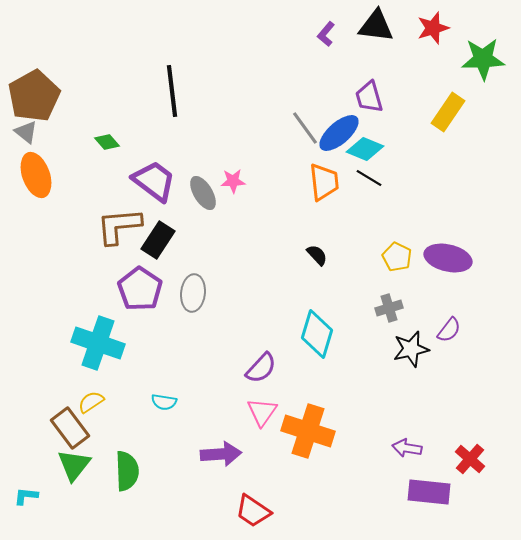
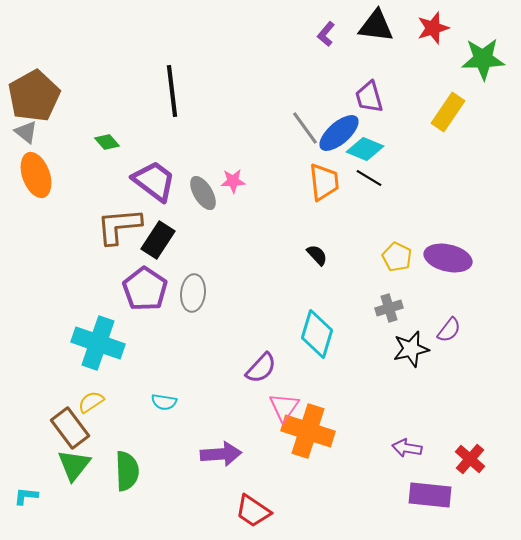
purple pentagon at (140, 289): moved 5 px right
pink triangle at (262, 412): moved 22 px right, 5 px up
purple rectangle at (429, 492): moved 1 px right, 3 px down
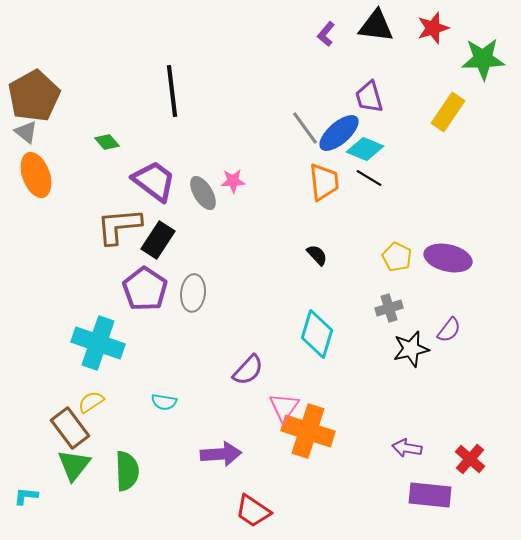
purple semicircle at (261, 368): moved 13 px left, 2 px down
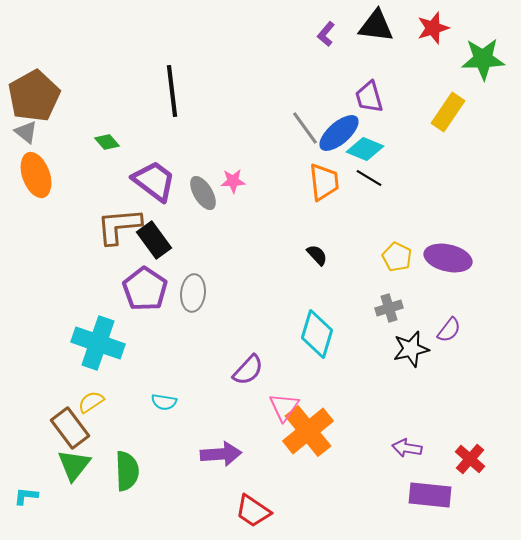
black rectangle at (158, 240): moved 4 px left; rotated 69 degrees counterclockwise
orange cross at (308, 431): rotated 33 degrees clockwise
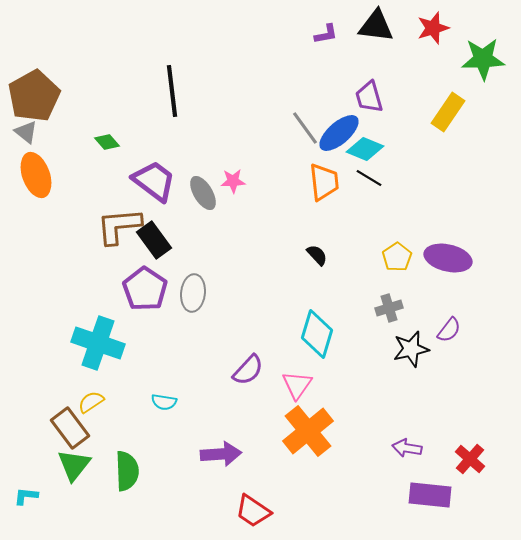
purple L-shape at (326, 34): rotated 140 degrees counterclockwise
yellow pentagon at (397, 257): rotated 12 degrees clockwise
pink triangle at (284, 407): moved 13 px right, 22 px up
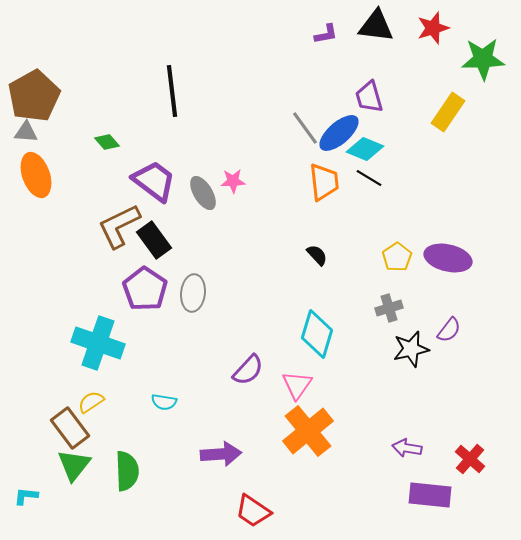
gray triangle at (26, 132): rotated 35 degrees counterclockwise
brown L-shape at (119, 226): rotated 21 degrees counterclockwise
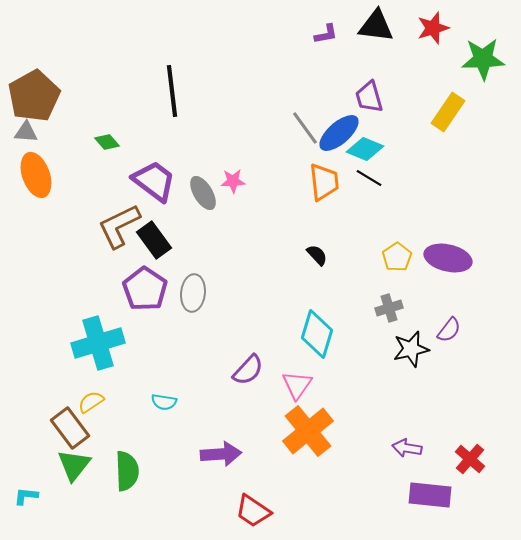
cyan cross at (98, 343): rotated 36 degrees counterclockwise
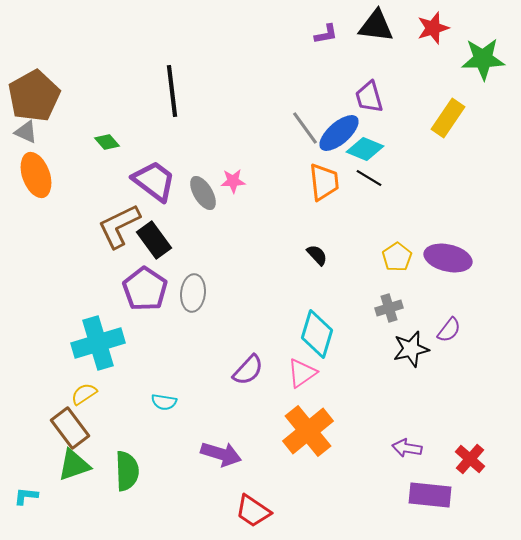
yellow rectangle at (448, 112): moved 6 px down
gray triangle at (26, 132): rotated 20 degrees clockwise
pink triangle at (297, 385): moved 5 px right, 12 px up; rotated 20 degrees clockwise
yellow semicircle at (91, 402): moved 7 px left, 8 px up
purple arrow at (221, 454): rotated 21 degrees clockwise
green triangle at (74, 465): rotated 33 degrees clockwise
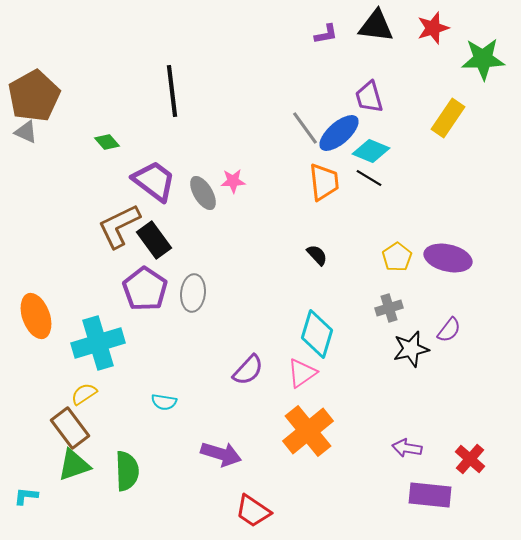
cyan diamond at (365, 149): moved 6 px right, 2 px down
orange ellipse at (36, 175): moved 141 px down
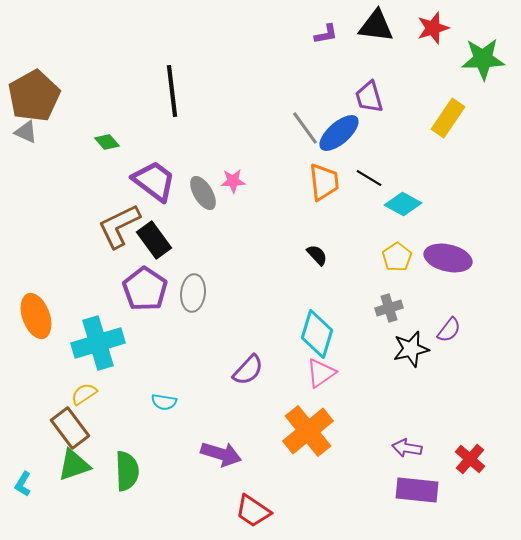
cyan diamond at (371, 151): moved 32 px right, 53 px down; rotated 6 degrees clockwise
pink triangle at (302, 373): moved 19 px right
purple rectangle at (430, 495): moved 13 px left, 5 px up
cyan L-shape at (26, 496): moved 3 px left, 12 px up; rotated 65 degrees counterclockwise
